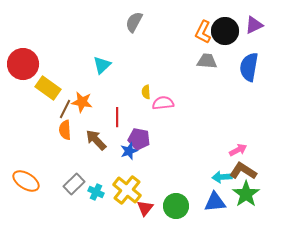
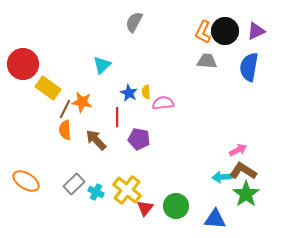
purple triangle: moved 2 px right, 6 px down
blue star: moved 58 px up; rotated 24 degrees counterclockwise
blue triangle: moved 17 px down; rotated 10 degrees clockwise
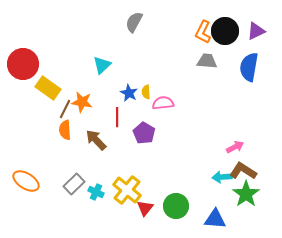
purple pentagon: moved 5 px right, 6 px up; rotated 20 degrees clockwise
pink arrow: moved 3 px left, 3 px up
